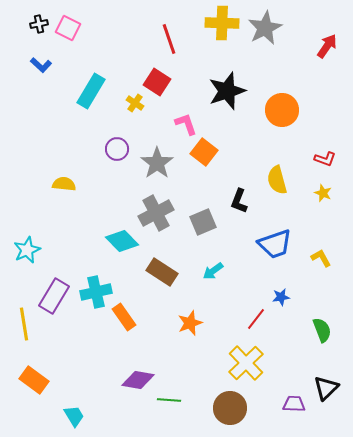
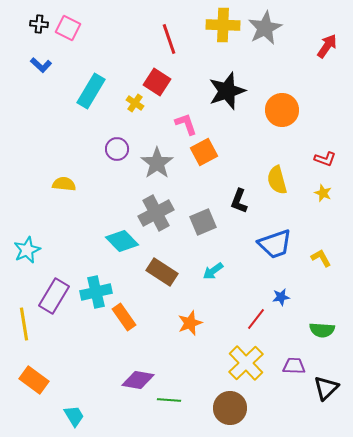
yellow cross at (222, 23): moved 1 px right, 2 px down
black cross at (39, 24): rotated 18 degrees clockwise
orange square at (204, 152): rotated 24 degrees clockwise
green semicircle at (322, 330): rotated 115 degrees clockwise
purple trapezoid at (294, 404): moved 38 px up
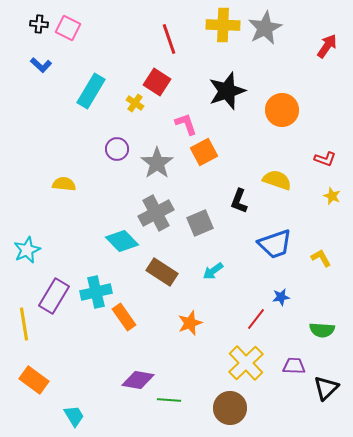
yellow semicircle at (277, 180): rotated 124 degrees clockwise
yellow star at (323, 193): moved 9 px right, 3 px down
gray square at (203, 222): moved 3 px left, 1 px down
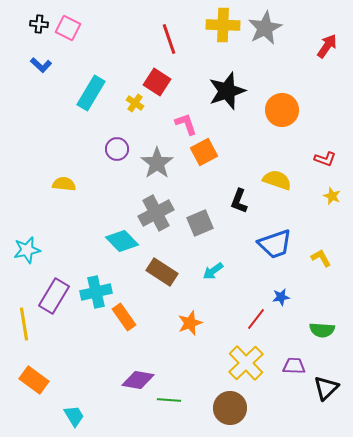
cyan rectangle at (91, 91): moved 2 px down
cyan star at (27, 250): rotated 12 degrees clockwise
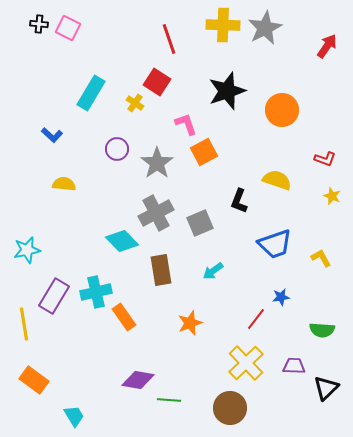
blue L-shape at (41, 65): moved 11 px right, 70 px down
brown rectangle at (162, 272): moved 1 px left, 2 px up; rotated 48 degrees clockwise
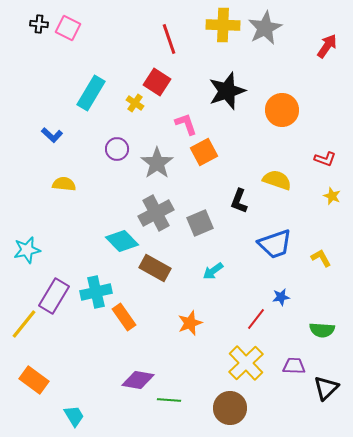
brown rectangle at (161, 270): moved 6 px left, 2 px up; rotated 52 degrees counterclockwise
yellow line at (24, 324): rotated 48 degrees clockwise
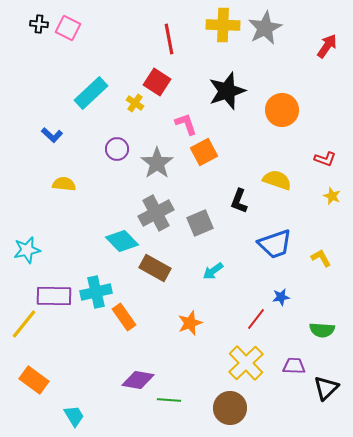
red line at (169, 39): rotated 8 degrees clockwise
cyan rectangle at (91, 93): rotated 16 degrees clockwise
purple rectangle at (54, 296): rotated 60 degrees clockwise
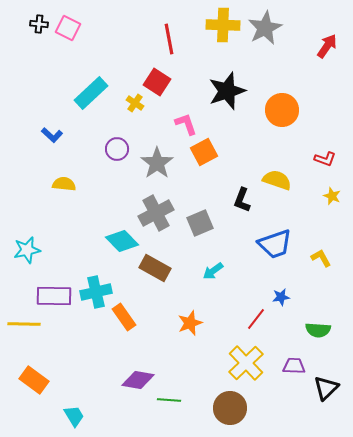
black L-shape at (239, 201): moved 3 px right, 1 px up
yellow line at (24, 324): rotated 52 degrees clockwise
green semicircle at (322, 330): moved 4 px left
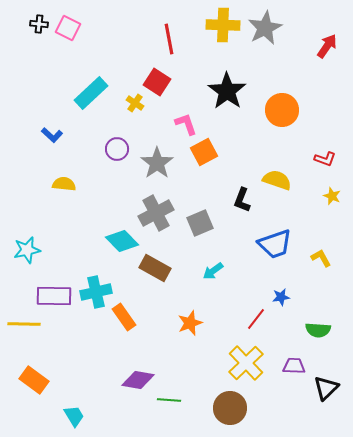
black star at (227, 91): rotated 18 degrees counterclockwise
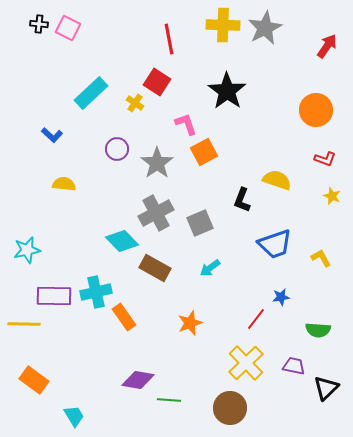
orange circle at (282, 110): moved 34 px right
cyan arrow at (213, 271): moved 3 px left, 3 px up
purple trapezoid at (294, 366): rotated 10 degrees clockwise
